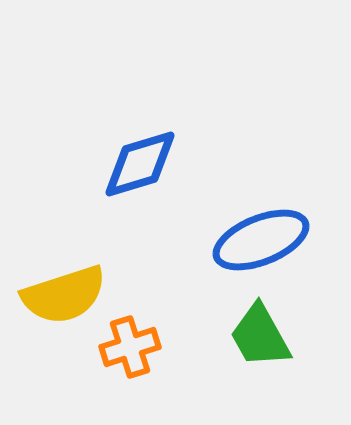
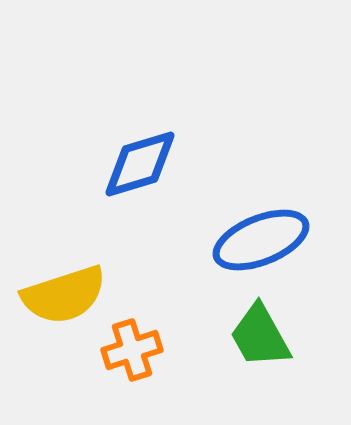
orange cross: moved 2 px right, 3 px down
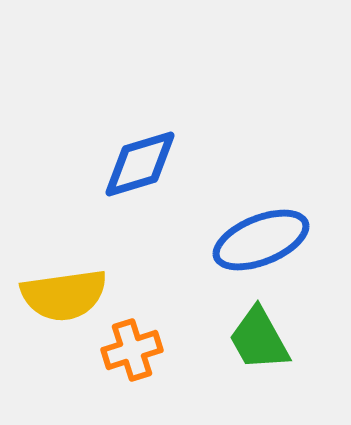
yellow semicircle: rotated 10 degrees clockwise
green trapezoid: moved 1 px left, 3 px down
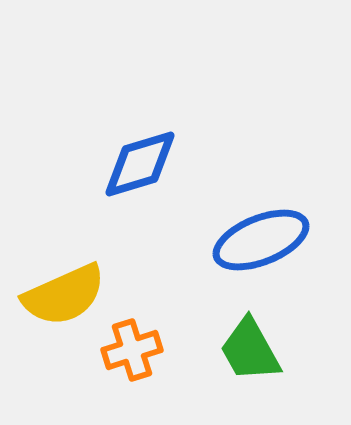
yellow semicircle: rotated 16 degrees counterclockwise
green trapezoid: moved 9 px left, 11 px down
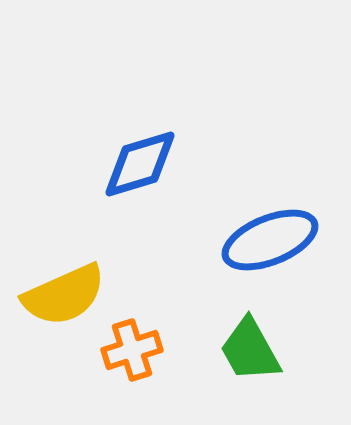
blue ellipse: moved 9 px right
